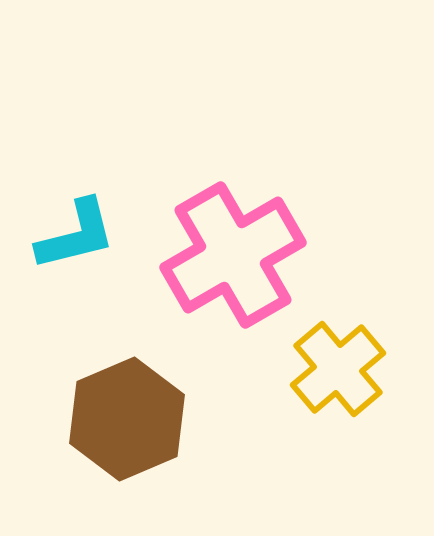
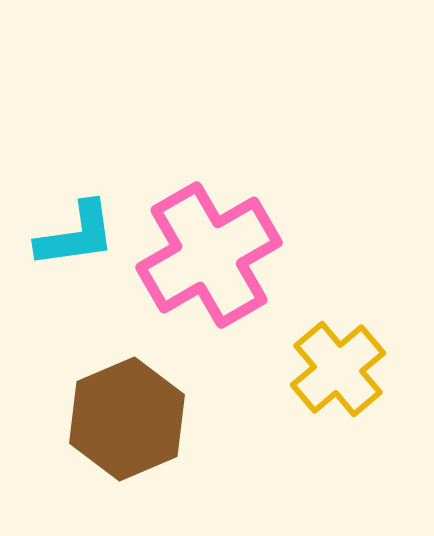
cyan L-shape: rotated 6 degrees clockwise
pink cross: moved 24 px left
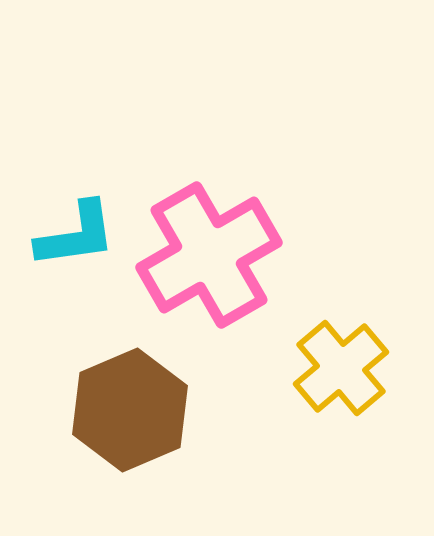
yellow cross: moved 3 px right, 1 px up
brown hexagon: moved 3 px right, 9 px up
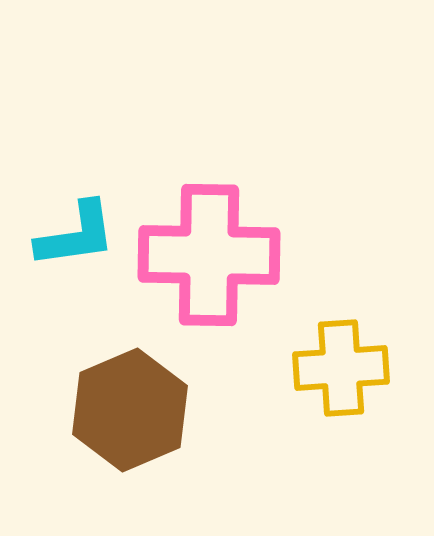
pink cross: rotated 31 degrees clockwise
yellow cross: rotated 36 degrees clockwise
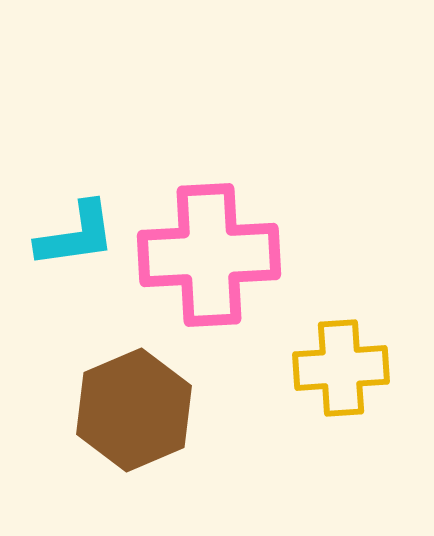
pink cross: rotated 4 degrees counterclockwise
brown hexagon: moved 4 px right
